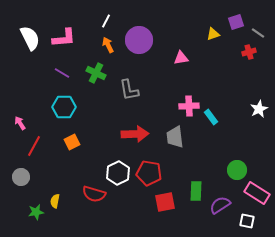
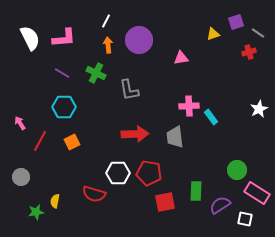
orange arrow: rotated 21 degrees clockwise
red line: moved 6 px right, 5 px up
white hexagon: rotated 25 degrees clockwise
white square: moved 2 px left, 2 px up
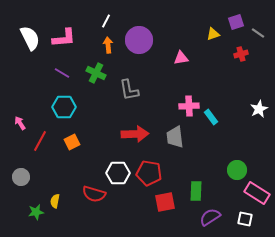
red cross: moved 8 px left, 2 px down
purple semicircle: moved 10 px left, 12 px down
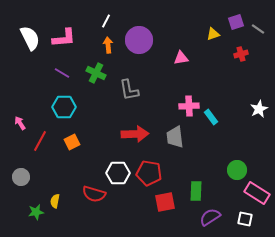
gray line: moved 4 px up
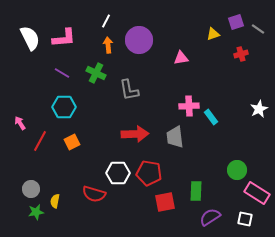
gray circle: moved 10 px right, 12 px down
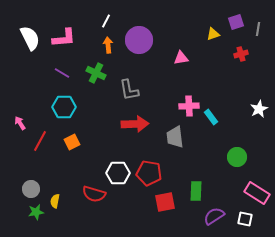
gray line: rotated 64 degrees clockwise
red arrow: moved 10 px up
green circle: moved 13 px up
purple semicircle: moved 4 px right, 1 px up
